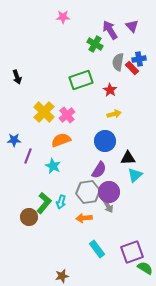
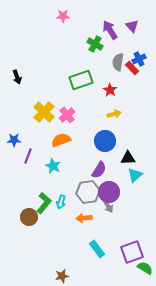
pink star: moved 1 px up
blue cross: rotated 16 degrees counterclockwise
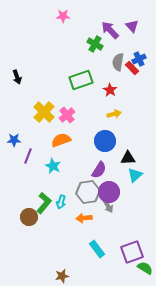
purple arrow: rotated 12 degrees counterclockwise
